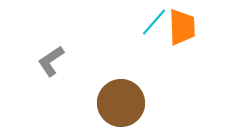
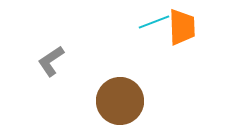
cyan line: rotated 28 degrees clockwise
brown circle: moved 1 px left, 2 px up
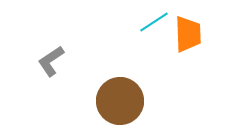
cyan line: rotated 12 degrees counterclockwise
orange trapezoid: moved 6 px right, 7 px down
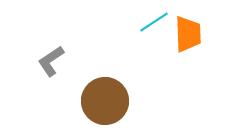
brown circle: moved 15 px left
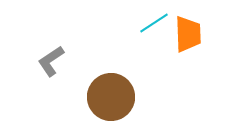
cyan line: moved 1 px down
brown circle: moved 6 px right, 4 px up
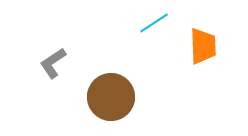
orange trapezoid: moved 15 px right, 12 px down
gray L-shape: moved 2 px right, 2 px down
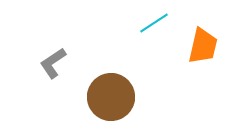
orange trapezoid: rotated 15 degrees clockwise
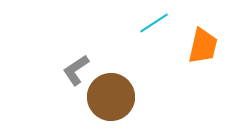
gray L-shape: moved 23 px right, 7 px down
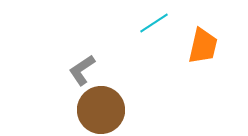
gray L-shape: moved 6 px right
brown circle: moved 10 px left, 13 px down
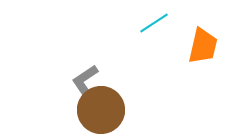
gray L-shape: moved 3 px right, 10 px down
